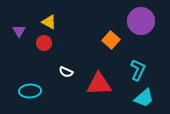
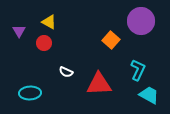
cyan ellipse: moved 2 px down
cyan trapezoid: moved 5 px right, 3 px up; rotated 110 degrees counterclockwise
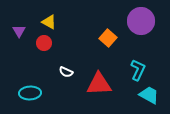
orange square: moved 3 px left, 2 px up
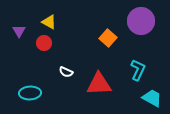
cyan trapezoid: moved 3 px right, 3 px down
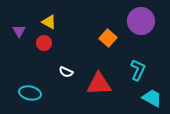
cyan ellipse: rotated 15 degrees clockwise
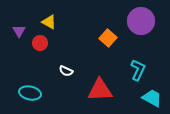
red circle: moved 4 px left
white semicircle: moved 1 px up
red triangle: moved 1 px right, 6 px down
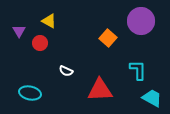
yellow triangle: moved 1 px up
cyan L-shape: rotated 25 degrees counterclockwise
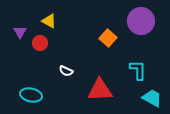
purple triangle: moved 1 px right, 1 px down
cyan ellipse: moved 1 px right, 2 px down
